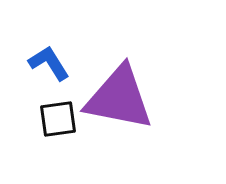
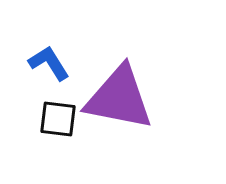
black square: rotated 15 degrees clockwise
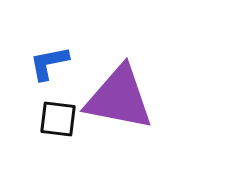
blue L-shape: rotated 69 degrees counterclockwise
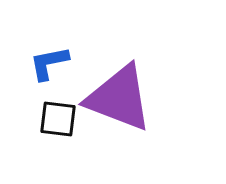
purple triangle: rotated 10 degrees clockwise
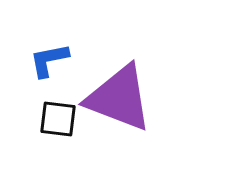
blue L-shape: moved 3 px up
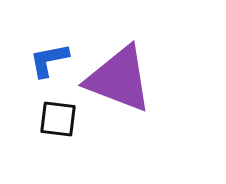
purple triangle: moved 19 px up
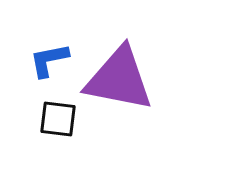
purple triangle: rotated 10 degrees counterclockwise
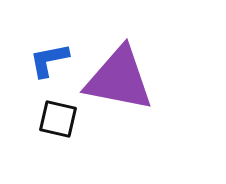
black square: rotated 6 degrees clockwise
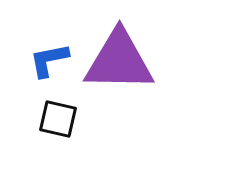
purple triangle: moved 18 px up; rotated 10 degrees counterclockwise
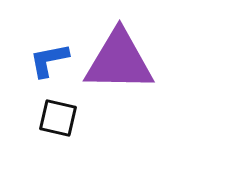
black square: moved 1 px up
